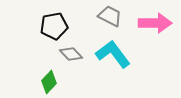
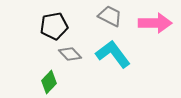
gray diamond: moved 1 px left
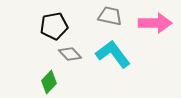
gray trapezoid: rotated 15 degrees counterclockwise
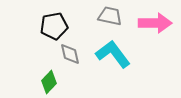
gray diamond: rotated 30 degrees clockwise
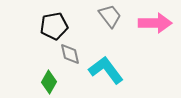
gray trapezoid: rotated 40 degrees clockwise
cyan L-shape: moved 7 px left, 16 px down
green diamond: rotated 15 degrees counterclockwise
